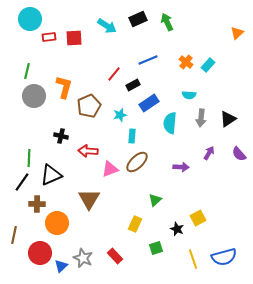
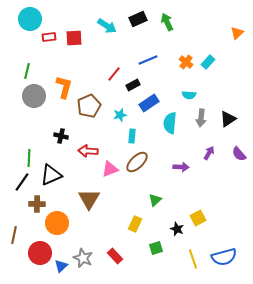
cyan rectangle at (208, 65): moved 3 px up
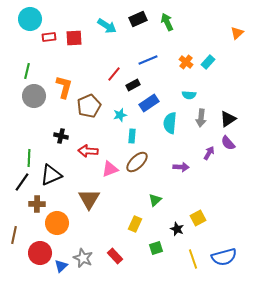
purple semicircle at (239, 154): moved 11 px left, 11 px up
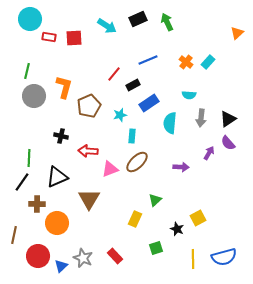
red rectangle at (49, 37): rotated 16 degrees clockwise
black triangle at (51, 175): moved 6 px right, 2 px down
yellow rectangle at (135, 224): moved 5 px up
red circle at (40, 253): moved 2 px left, 3 px down
yellow line at (193, 259): rotated 18 degrees clockwise
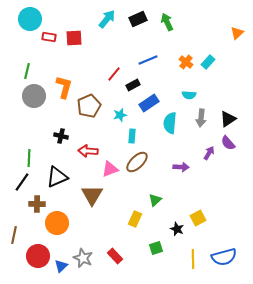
cyan arrow at (107, 26): moved 7 px up; rotated 84 degrees counterclockwise
brown triangle at (89, 199): moved 3 px right, 4 px up
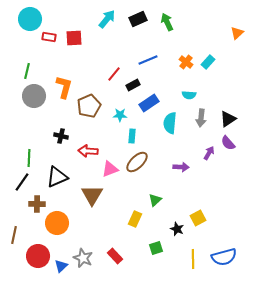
cyan star at (120, 115): rotated 16 degrees clockwise
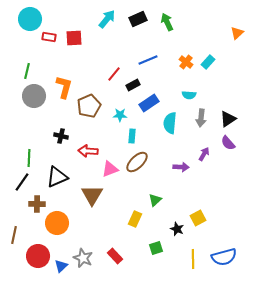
purple arrow at (209, 153): moved 5 px left, 1 px down
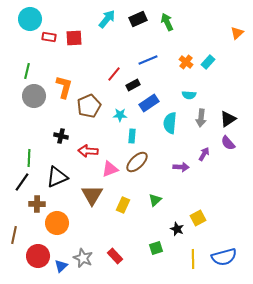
yellow rectangle at (135, 219): moved 12 px left, 14 px up
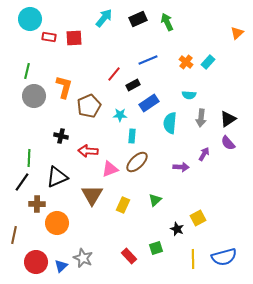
cyan arrow at (107, 19): moved 3 px left, 1 px up
red circle at (38, 256): moved 2 px left, 6 px down
red rectangle at (115, 256): moved 14 px right
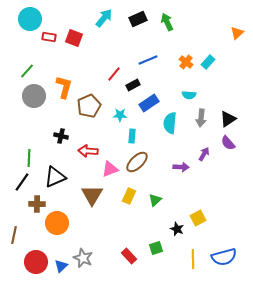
red square at (74, 38): rotated 24 degrees clockwise
green line at (27, 71): rotated 28 degrees clockwise
black triangle at (57, 177): moved 2 px left
yellow rectangle at (123, 205): moved 6 px right, 9 px up
